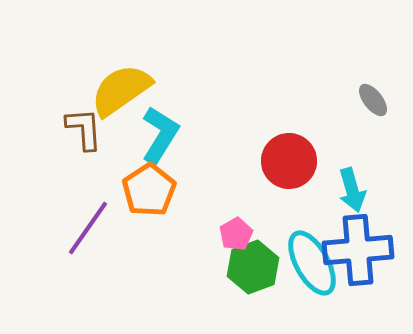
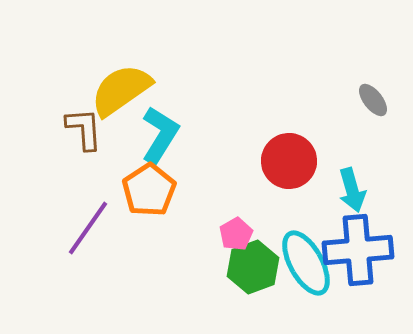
cyan ellipse: moved 6 px left
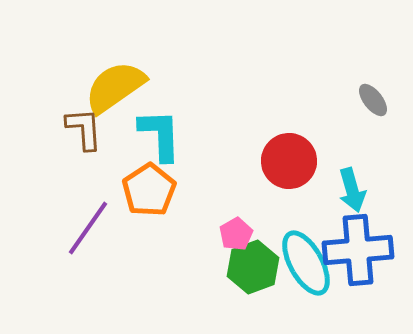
yellow semicircle: moved 6 px left, 3 px up
cyan L-shape: rotated 34 degrees counterclockwise
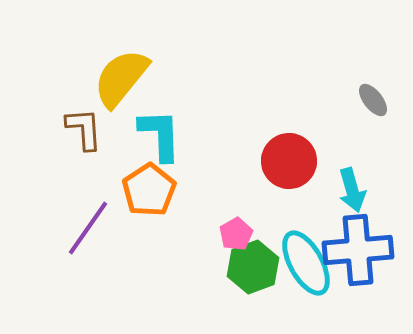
yellow semicircle: moved 6 px right, 9 px up; rotated 16 degrees counterclockwise
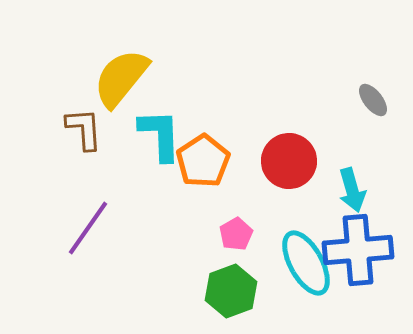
orange pentagon: moved 54 px right, 29 px up
green hexagon: moved 22 px left, 24 px down
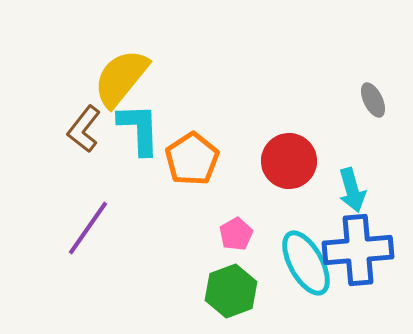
gray ellipse: rotated 12 degrees clockwise
brown L-shape: rotated 138 degrees counterclockwise
cyan L-shape: moved 21 px left, 6 px up
orange pentagon: moved 11 px left, 2 px up
